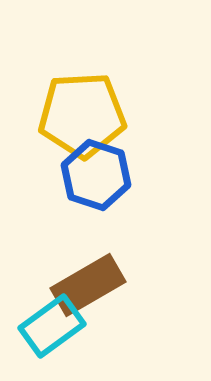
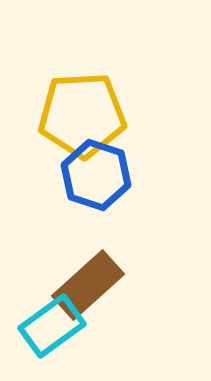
brown rectangle: rotated 12 degrees counterclockwise
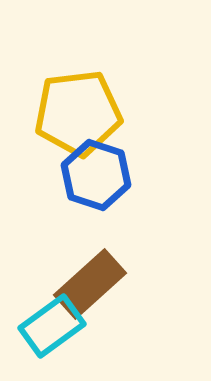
yellow pentagon: moved 4 px left, 2 px up; rotated 4 degrees counterclockwise
brown rectangle: moved 2 px right, 1 px up
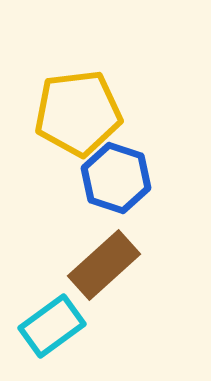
blue hexagon: moved 20 px right, 3 px down
brown rectangle: moved 14 px right, 19 px up
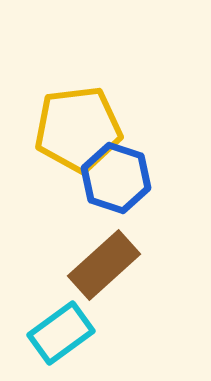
yellow pentagon: moved 16 px down
cyan rectangle: moved 9 px right, 7 px down
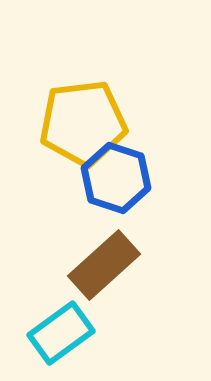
yellow pentagon: moved 5 px right, 6 px up
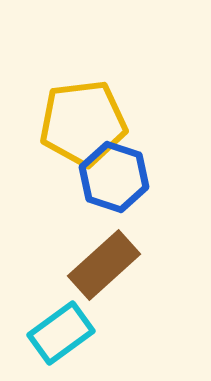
blue hexagon: moved 2 px left, 1 px up
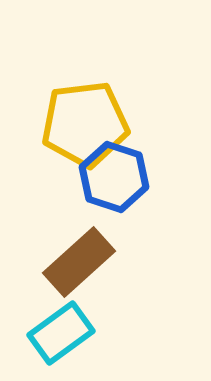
yellow pentagon: moved 2 px right, 1 px down
brown rectangle: moved 25 px left, 3 px up
